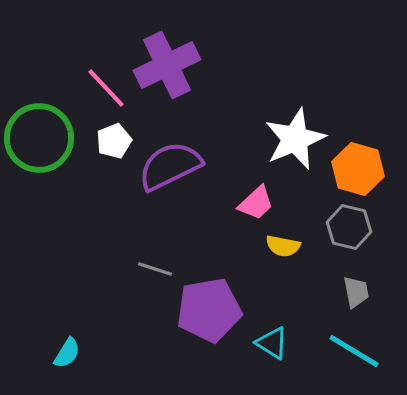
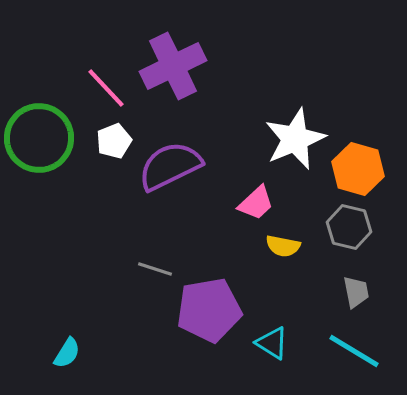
purple cross: moved 6 px right, 1 px down
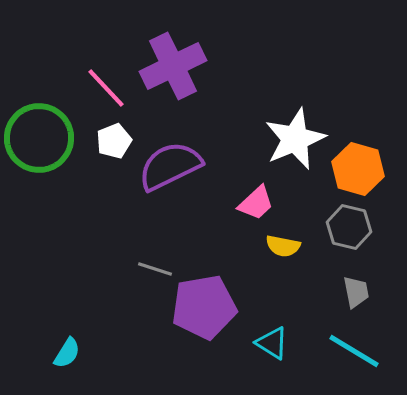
purple pentagon: moved 5 px left, 3 px up
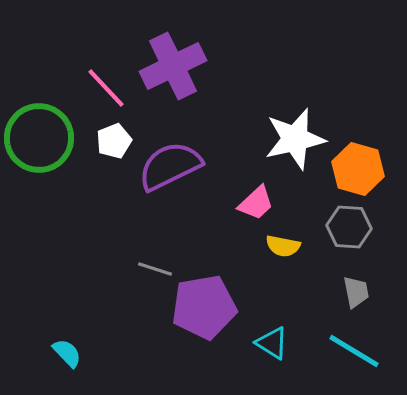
white star: rotated 10 degrees clockwise
gray hexagon: rotated 9 degrees counterclockwise
cyan semicircle: rotated 76 degrees counterclockwise
